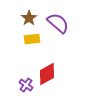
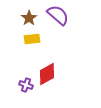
purple semicircle: moved 8 px up
purple cross: rotated 16 degrees counterclockwise
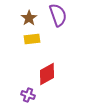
purple semicircle: rotated 30 degrees clockwise
purple cross: moved 2 px right, 10 px down
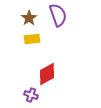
purple cross: moved 3 px right
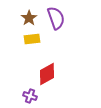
purple semicircle: moved 2 px left, 3 px down
purple cross: moved 1 px left, 1 px down
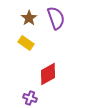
yellow rectangle: moved 6 px left, 4 px down; rotated 42 degrees clockwise
red diamond: moved 1 px right
purple cross: moved 2 px down
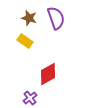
brown star: rotated 21 degrees counterclockwise
yellow rectangle: moved 1 px left, 2 px up
purple cross: rotated 32 degrees clockwise
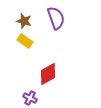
brown star: moved 5 px left, 3 px down
purple cross: rotated 24 degrees counterclockwise
